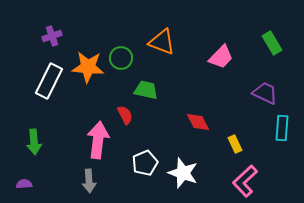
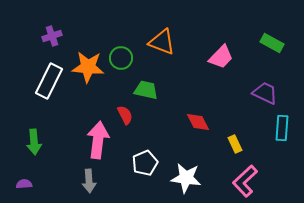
green rectangle: rotated 30 degrees counterclockwise
white star: moved 3 px right, 5 px down; rotated 12 degrees counterclockwise
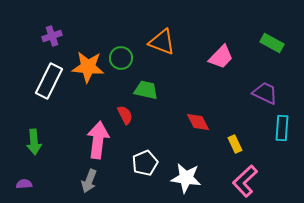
gray arrow: rotated 25 degrees clockwise
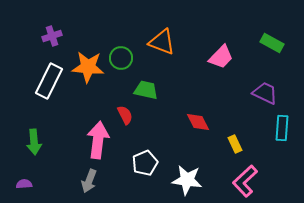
white star: moved 1 px right, 2 px down
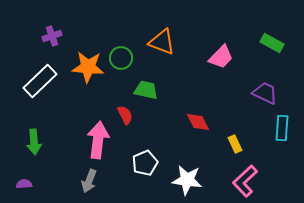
white rectangle: moved 9 px left; rotated 20 degrees clockwise
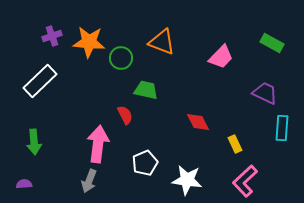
orange star: moved 1 px right, 25 px up
pink arrow: moved 4 px down
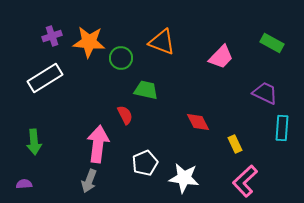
white rectangle: moved 5 px right, 3 px up; rotated 12 degrees clockwise
white star: moved 3 px left, 2 px up
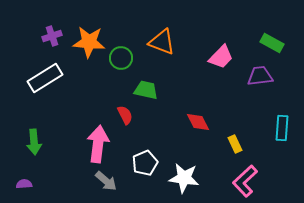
purple trapezoid: moved 5 px left, 17 px up; rotated 32 degrees counterclockwise
gray arrow: moved 17 px right; rotated 70 degrees counterclockwise
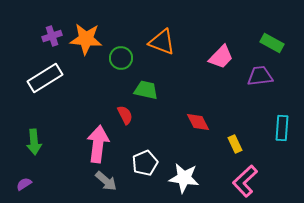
orange star: moved 3 px left, 3 px up
purple semicircle: rotated 28 degrees counterclockwise
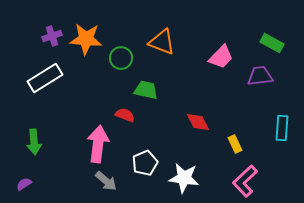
red semicircle: rotated 42 degrees counterclockwise
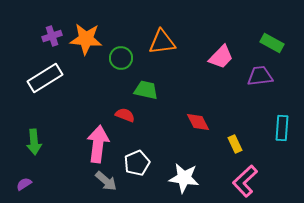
orange triangle: rotated 28 degrees counterclockwise
white pentagon: moved 8 px left
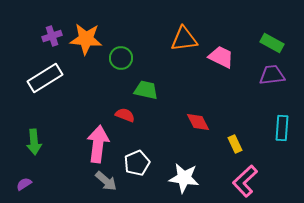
orange triangle: moved 22 px right, 3 px up
pink trapezoid: rotated 108 degrees counterclockwise
purple trapezoid: moved 12 px right, 1 px up
